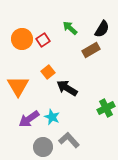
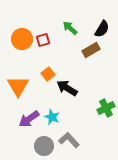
red square: rotated 16 degrees clockwise
orange square: moved 2 px down
gray circle: moved 1 px right, 1 px up
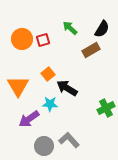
cyan star: moved 2 px left, 13 px up; rotated 21 degrees counterclockwise
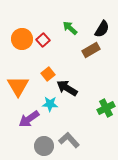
red square: rotated 24 degrees counterclockwise
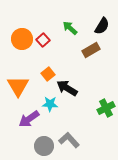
black semicircle: moved 3 px up
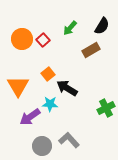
green arrow: rotated 91 degrees counterclockwise
purple arrow: moved 1 px right, 2 px up
gray circle: moved 2 px left
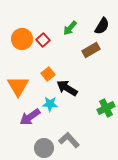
gray circle: moved 2 px right, 2 px down
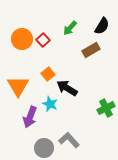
cyan star: rotated 21 degrees clockwise
purple arrow: rotated 35 degrees counterclockwise
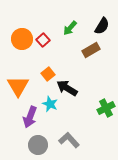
gray circle: moved 6 px left, 3 px up
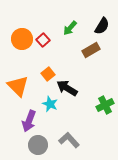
orange triangle: rotated 15 degrees counterclockwise
green cross: moved 1 px left, 3 px up
purple arrow: moved 1 px left, 4 px down
